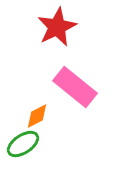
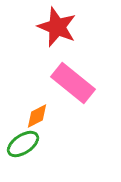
red star: rotated 24 degrees counterclockwise
pink rectangle: moved 2 px left, 4 px up
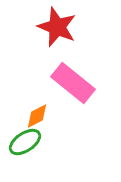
green ellipse: moved 2 px right, 2 px up
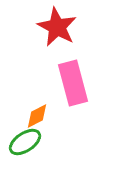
red star: rotated 6 degrees clockwise
pink rectangle: rotated 36 degrees clockwise
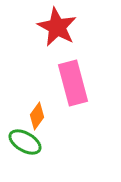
orange diamond: rotated 28 degrees counterclockwise
green ellipse: rotated 64 degrees clockwise
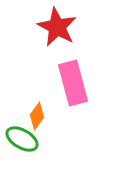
green ellipse: moved 3 px left, 3 px up
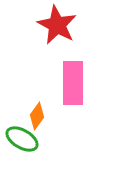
red star: moved 2 px up
pink rectangle: rotated 15 degrees clockwise
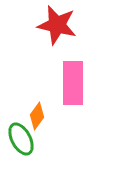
red star: rotated 15 degrees counterclockwise
green ellipse: moved 1 px left; rotated 32 degrees clockwise
